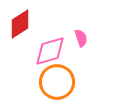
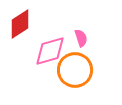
orange circle: moved 18 px right, 12 px up
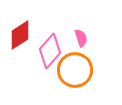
red diamond: moved 11 px down
pink diamond: rotated 32 degrees counterclockwise
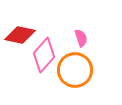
red diamond: rotated 44 degrees clockwise
pink diamond: moved 6 px left, 4 px down
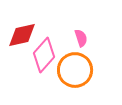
red diamond: moved 2 px right; rotated 24 degrees counterclockwise
